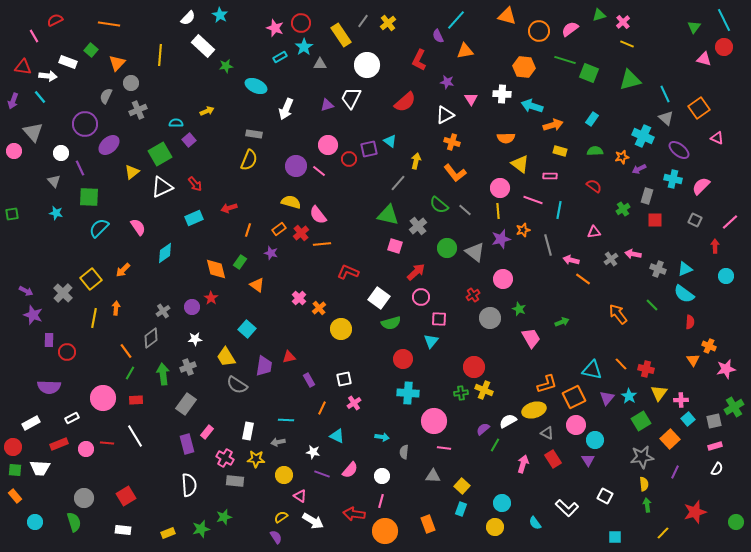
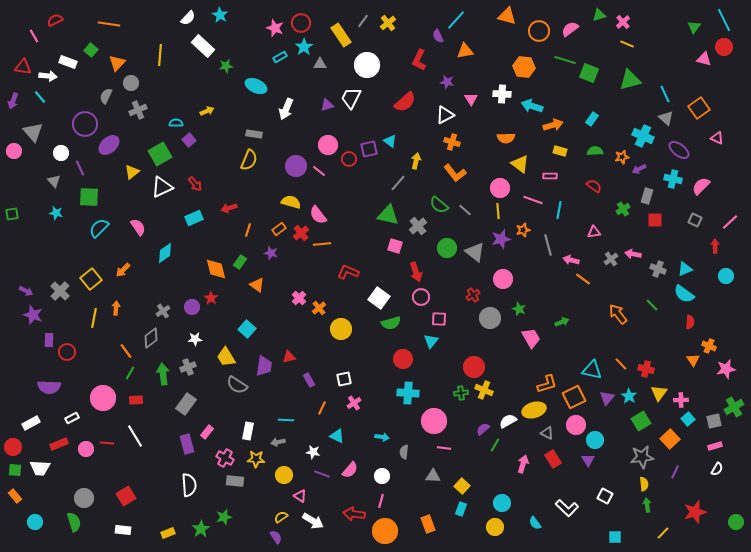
red arrow at (416, 272): rotated 114 degrees clockwise
gray cross at (63, 293): moved 3 px left, 2 px up
green star at (201, 529): rotated 18 degrees counterclockwise
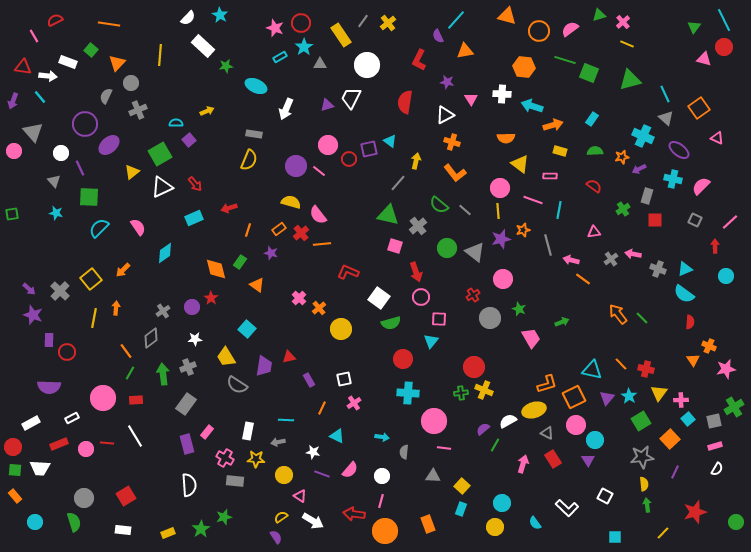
red semicircle at (405, 102): rotated 140 degrees clockwise
purple arrow at (26, 291): moved 3 px right, 2 px up; rotated 16 degrees clockwise
green line at (652, 305): moved 10 px left, 13 px down
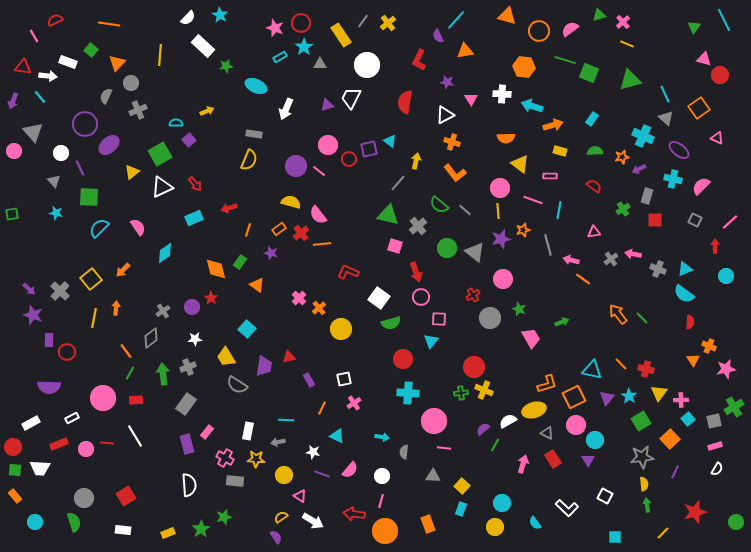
red circle at (724, 47): moved 4 px left, 28 px down
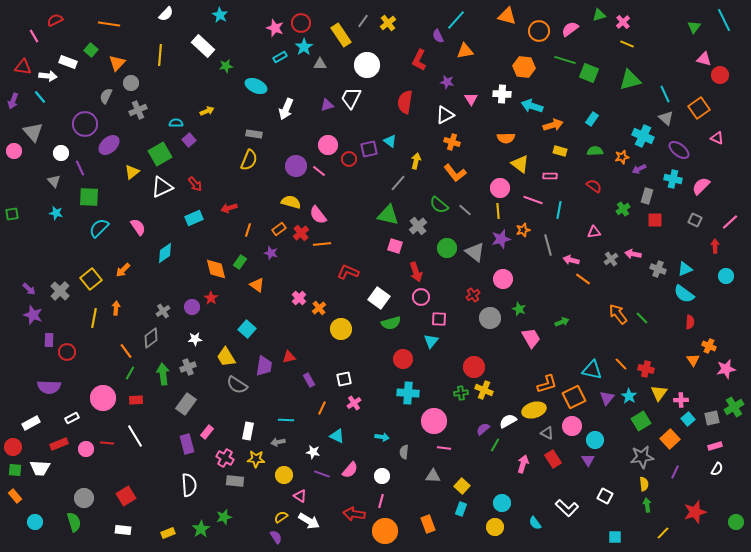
white semicircle at (188, 18): moved 22 px left, 4 px up
gray square at (714, 421): moved 2 px left, 3 px up
pink circle at (576, 425): moved 4 px left, 1 px down
white arrow at (313, 521): moved 4 px left
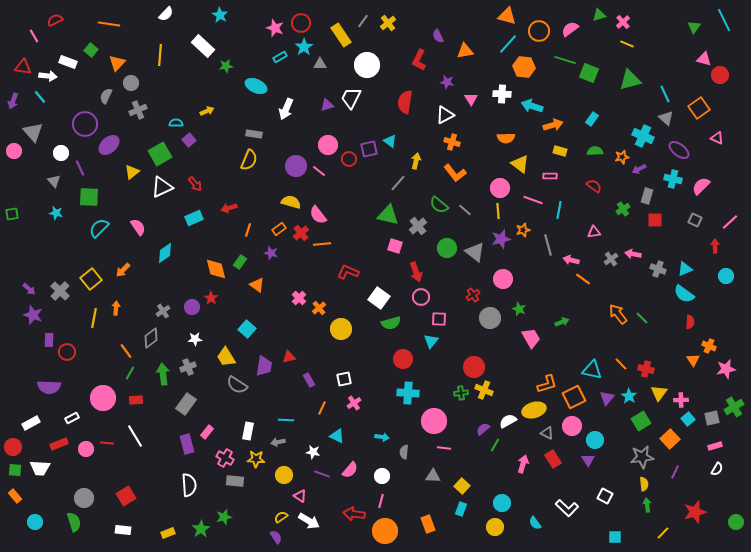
cyan line at (456, 20): moved 52 px right, 24 px down
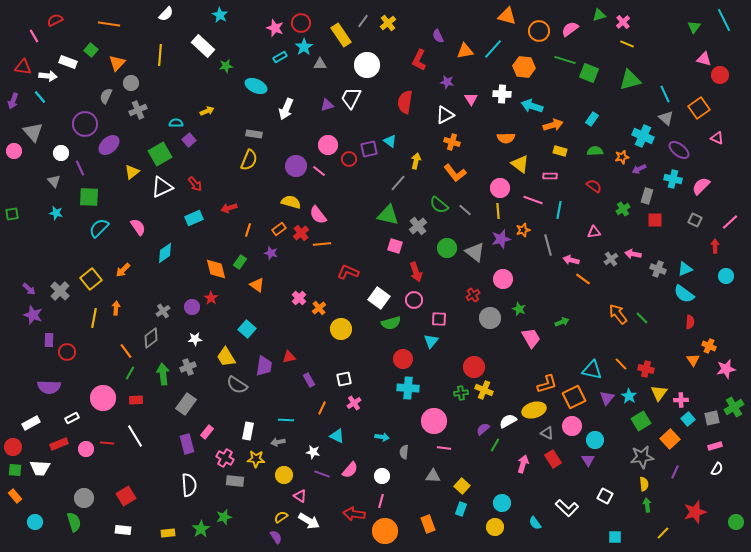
cyan line at (508, 44): moved 15 px left, 5 px down
pink circle at (421, 297): moved 7 px left, 3 px down
cyan cross at (408, 393): moved 5 px up
yellow rectangle at (168, 533): rotated 16 degrees clockwise
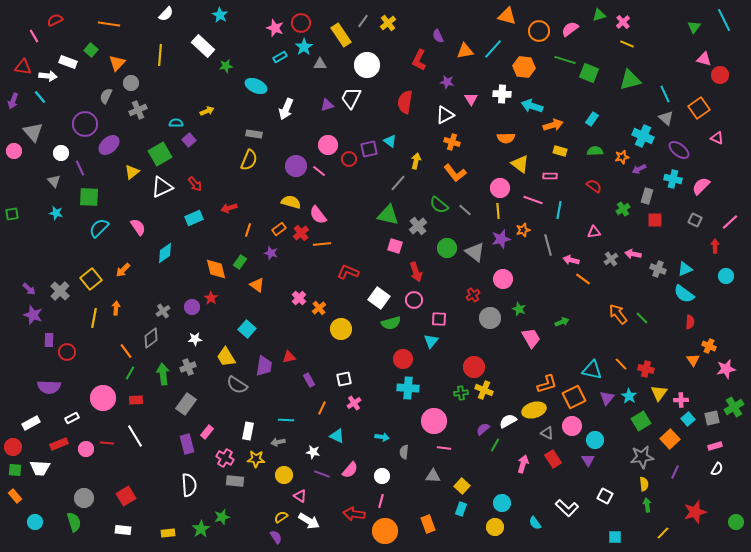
green star at (224, 517): moved 2 px left
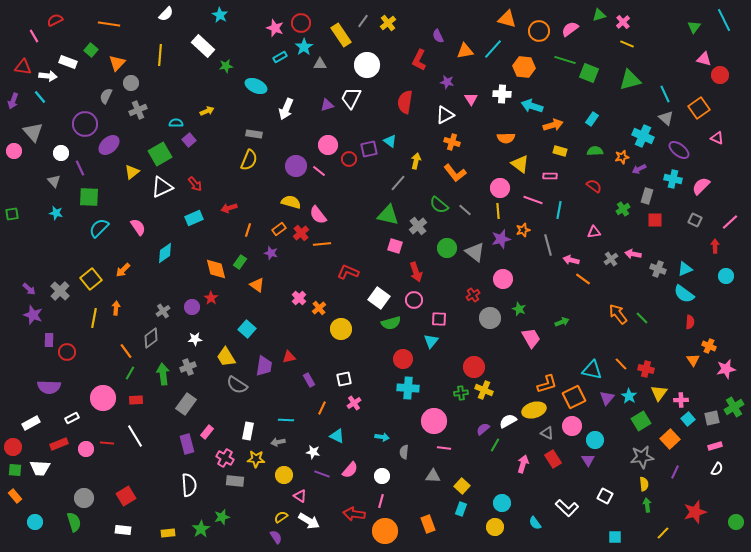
orange triangle at (507, 16): moved 3 px down
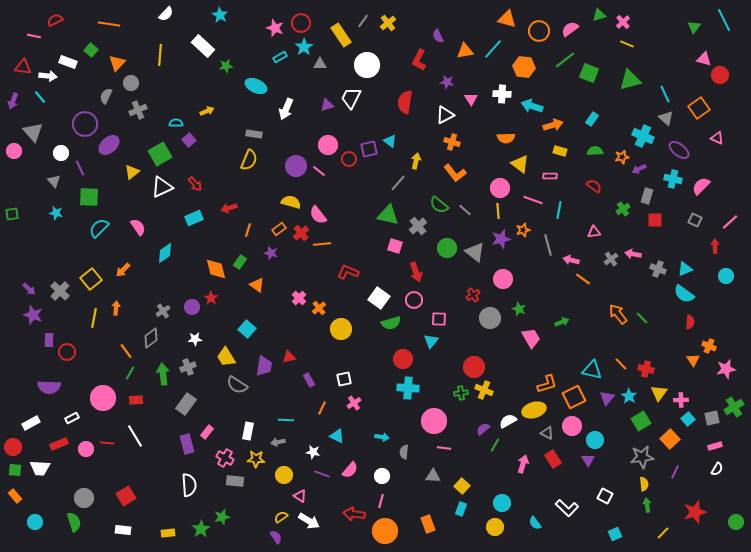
pink line at (34, 36): rotated 48 degrees counterclockwise
green line at (565, 60): rotated 55 degrees counterclockwise
cyan square at (615, 537): moved 3 px up; rotated 24 degrees counterclockwise
